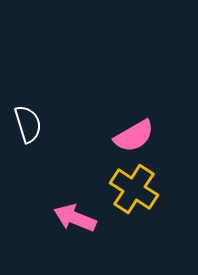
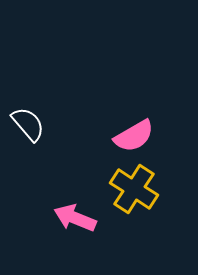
white semicircle: rotated 24 degrees counterclockwise
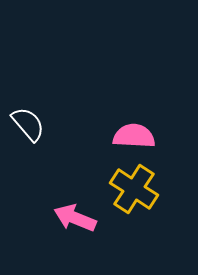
pink semicircle: rotated 147 degrees counterclockwise
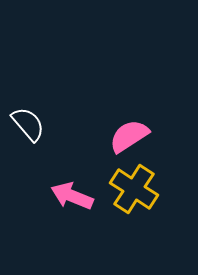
pink semicircle: moved 5 px left; rotated 36 degrees counterclockwise
pink arrow: moved 3 px left, 22 px up
